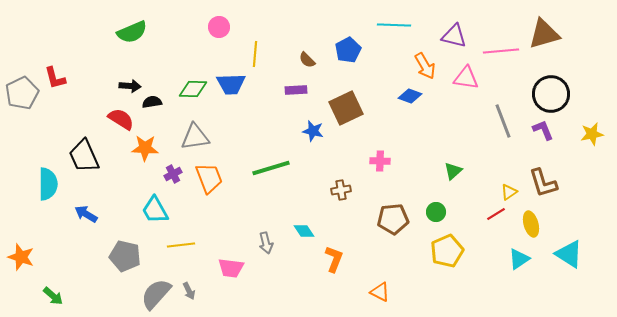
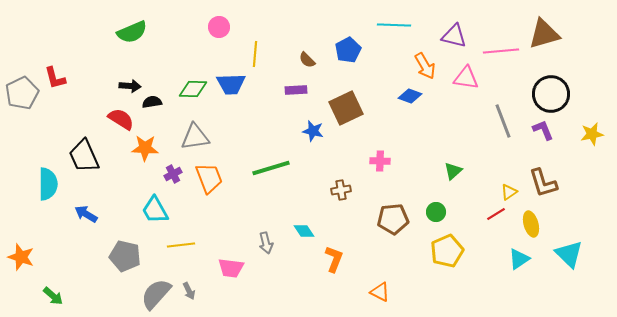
cyan triangle at (569, 254): rotated 12 degrees clockwise
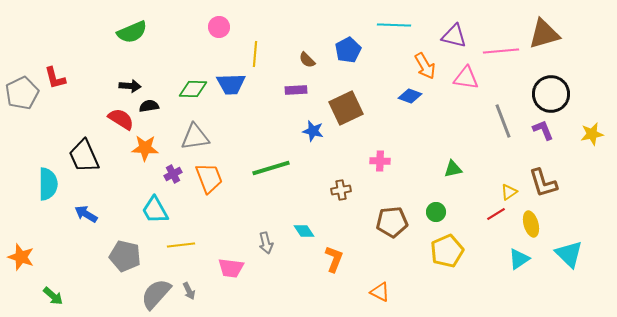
black semicircle at (152, 102): moved 3 px left, 4 px down
green triangle at (453, 171): moved 2 px up; rotated 30 degrees clockwise
brown pentagon at (393, 219): moved 1 px left, 3 px down
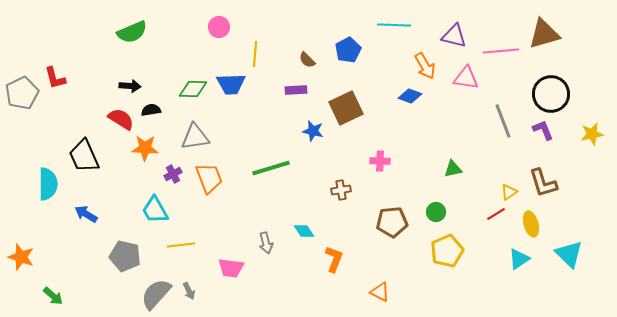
black semicircle at (149, 106): moved 2 px right, 4 px down
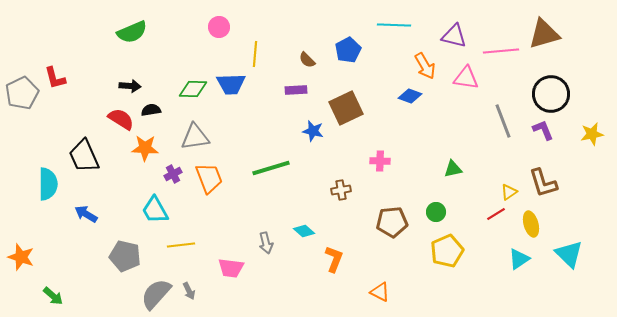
cyan diamond at (304, 231): rotated 15 degrees counterclockwise
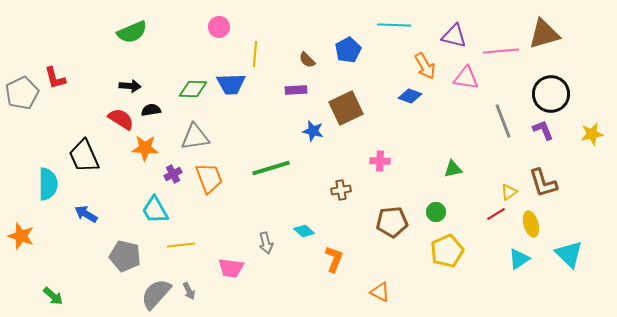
orange star at (21, 257): moved 21 px up
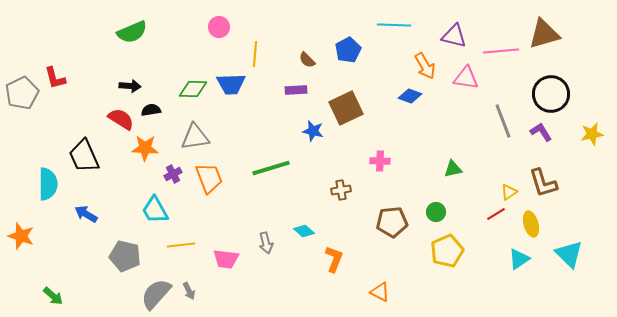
purple L-shape at (543, 130): moved 2 px left, 2 px down; rotated 10 degrees counterclockwise
pink trapezoid at (231, 268): moved 5 px left, 9 px up
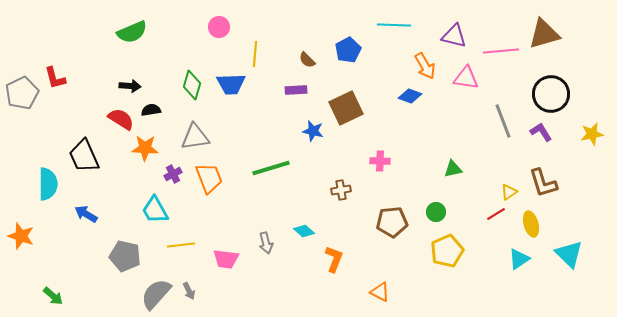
green diamond at (193, 89): moved 1 px left, 4 px up; rotated 76 degrees counterclockwise
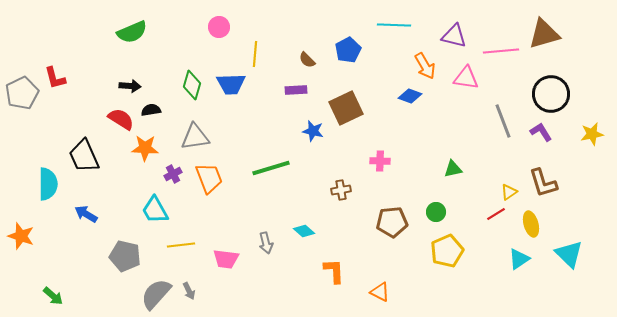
orange L-shape at (334, 259): moved 12 px down; rotated 24 degrees counterclockwise
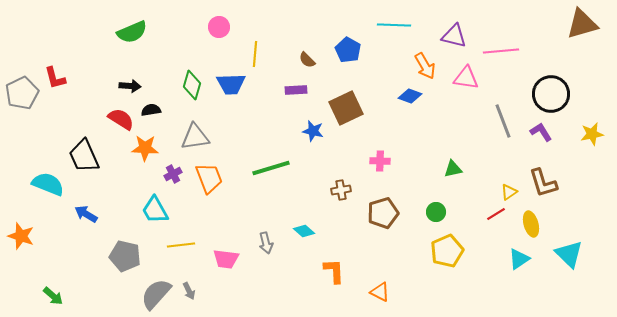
brown triangle at (544, 34): moved 38 px right, 10 px up
blue pentagon at (348, 50): rotated 15 degrees counterclockwise
cyan semicircle at (48, 184): rotated 68 degrees counterclockwise
brown pentagon at (392, 222): moved 9 px left, 9 px up; rotated 12 degrees counterclockwise
